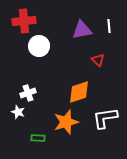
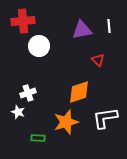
red cross: moved 1 px left
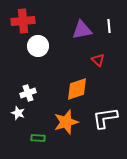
white circle: moved 1 px left
orange diamond: moved 2 px left, 3 px up
white star: moved 1 px down
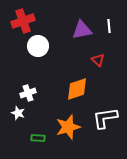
red cross: rotated 15 degrees counterclockwise
orange star: moved 2 px right, 5 px down
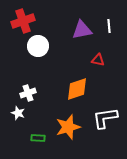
red triangle: rotated 32 degrees counterclockwise
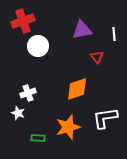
white line: moved 5 px right, 8 px down
red triangle: moved 1 px left, 3 px up; rotated 40 degrees clockwise
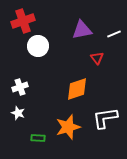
white line: rotated 72 degrees clockwise
red triangle: moved 1 px down
white cross: moved 8 px left, 6 px up
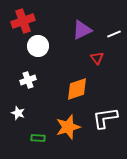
purple triangle: rotated 15 degrees counterclockwise
white cross: moved 8 px right, 7 px up
